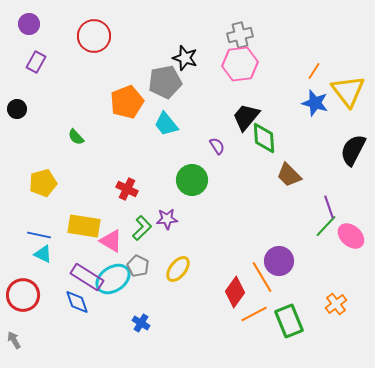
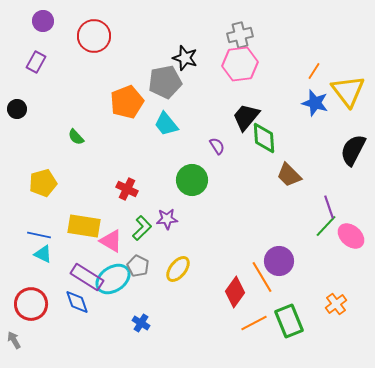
purple circle at (29, 24): moved 14 px right, 3 px up
red circle at (23, 295): moved 8 px right, 9 px down
orange line at (254, 314): moved 9 px down
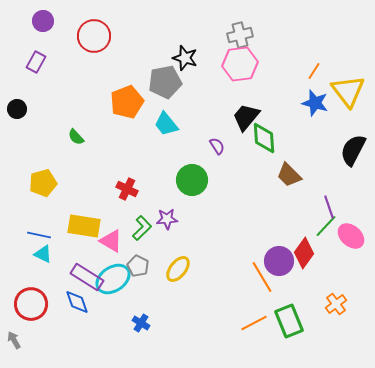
red diamond at (235, 292): moved 69 px right, 39 px up
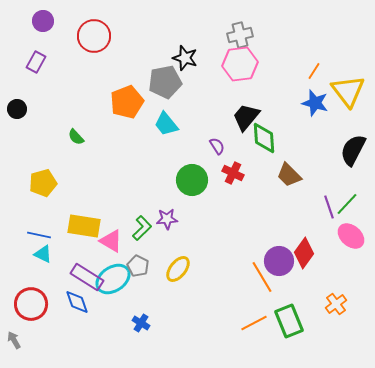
red cross at (127, 189): moved 106 px right, 16 px up
green line at (326, 226): moved 21 px right, 22 px up
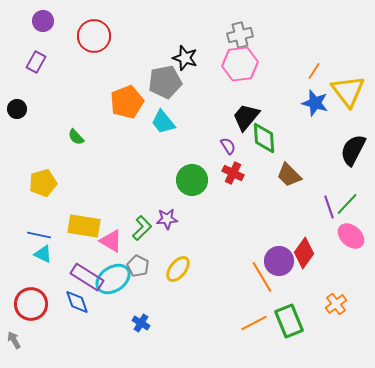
cyan trapezoid at (166, 124): moved 3 px left, 2 px up
purple semicircle at (217, 146): moved 11 px right
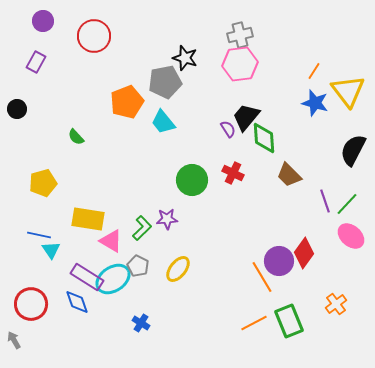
purple semicircle at (228, 146): moved 17 px up
purple line at (329, 207): moved 4 px left, 6 px up
yellow rectangle at (84, 226): moved 4 px right, 7 px up
cyan triangle at (43, 254): moved 8 px right, 4 px up; rotated 30 degrees clockwise
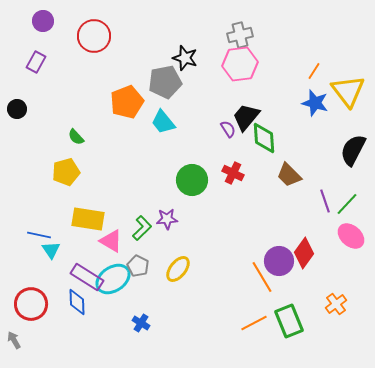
yellow pentagon at (43, 183): moved 23 px right, 11 px up
blue diamond at (77, 302): rotated 16 degrees clockwise
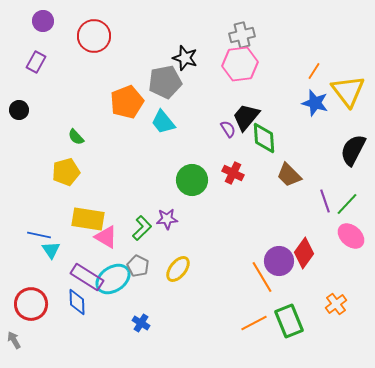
gray cross at (240, 35): moved 2 px right
black circle at (17, 109): moved 2 px right, 1 px down
pink triangle at (111, 241): moved 5 px left, 4 px up
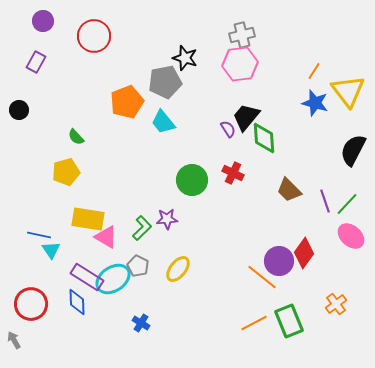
brown trapezoid at (289, 175): moved 15 px down
orange line at (262, 277): rotated 20 degrees counterclockwise
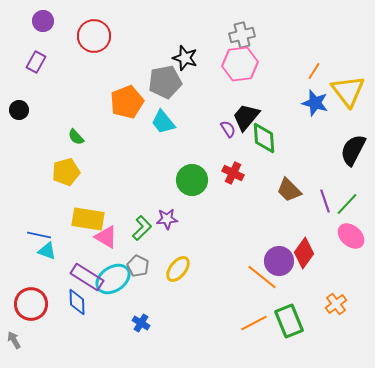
cyan triangle at (51, 250): moved 4 px left, 1 px down; rotated 36 degrees counterclockwise
